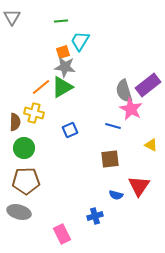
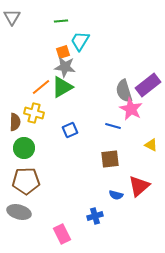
red triangle: rotated 15 degrees clockwise
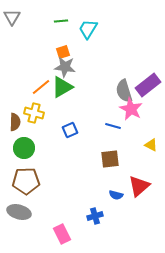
cyan trapezoid: moved 8 px right, 12 px up
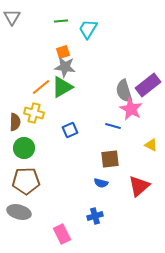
blue semicircle: moved 15 px left, 12 px up
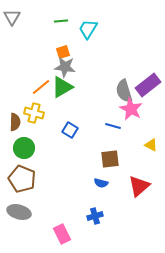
blue square: rotated 35 degrees counterclockwise
brown pentagon: moved 4 px left, 2 px up; rotated 24 degrees clockwise
